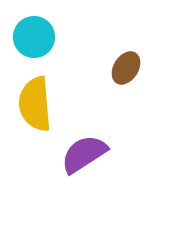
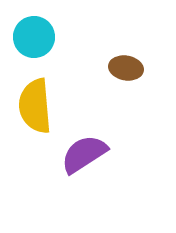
brown ellipse: rotated 68 degrees clockwise
yellow semicircle: moved 2 px down
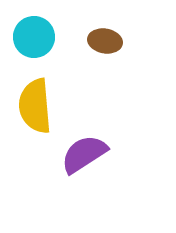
brown ellipse: moved 21 px left, 27 px up
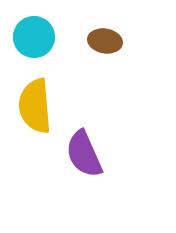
purple semicircle: rotated 81 degrees counterclockwise
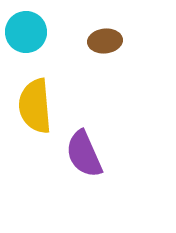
cyan circle: moved 8 px left, 5 px up
brown ellipse: rotated 16 degrees counterclockwise
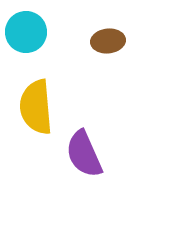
brown ellipse: moved 3 px right
yellow semicircle: moved 1 px right, 1 px down
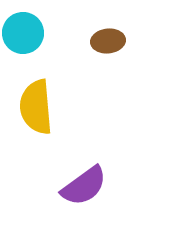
cyan circle: moved 3 px left, 1 px down
purple semicircle: moved 32 px down; rotated 102 degrees counterclockwise
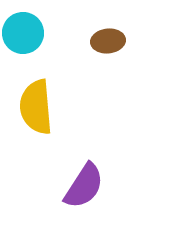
purple semicircle: rotated 21 degrees counterclockwise
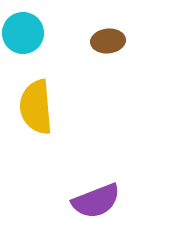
purple semicircle: moved 12 px right, 15 px down; rotated 36 degrees clockwise
